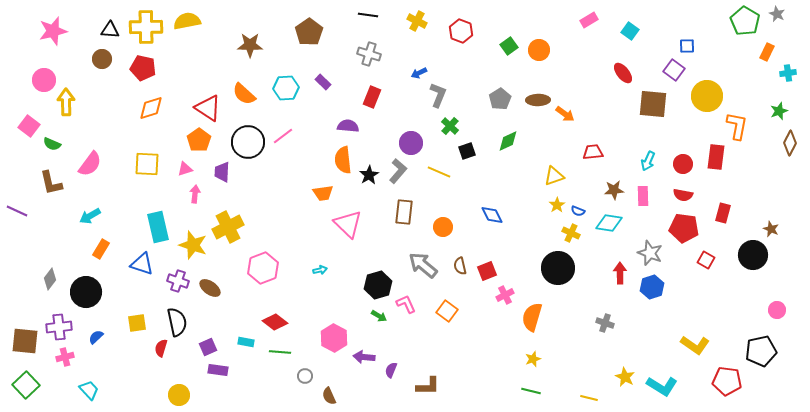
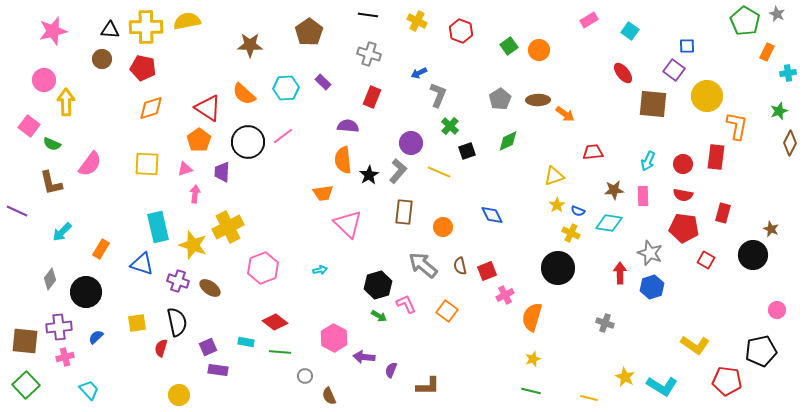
cyan arrow at (90, 216): moved 28 px left, 16 px down; rotated 15 degrees counterclockwise
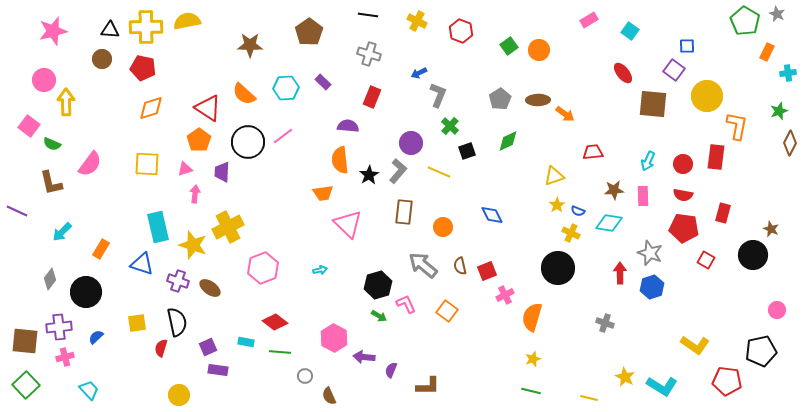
orange semicircle at (343, 160): moved 3 px left
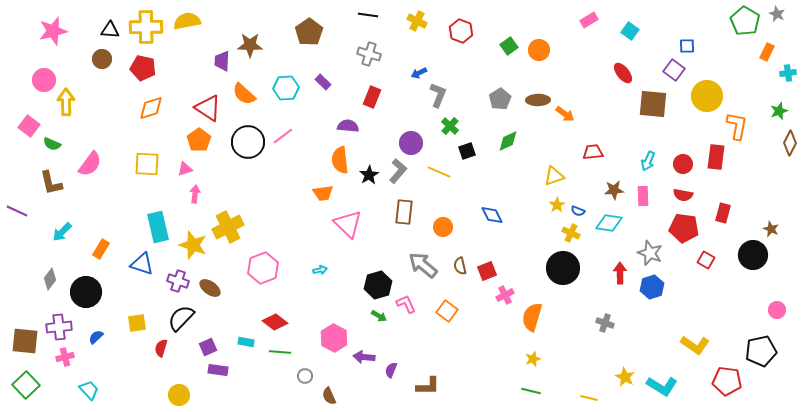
purple trapezoid at (222, 172): moved 111 px up
black circle at (558, 268): moved 5 px right
black semicircle at (177, 322): moved 4 px right, 4 px up; rotated 124 degrees counterclockwise
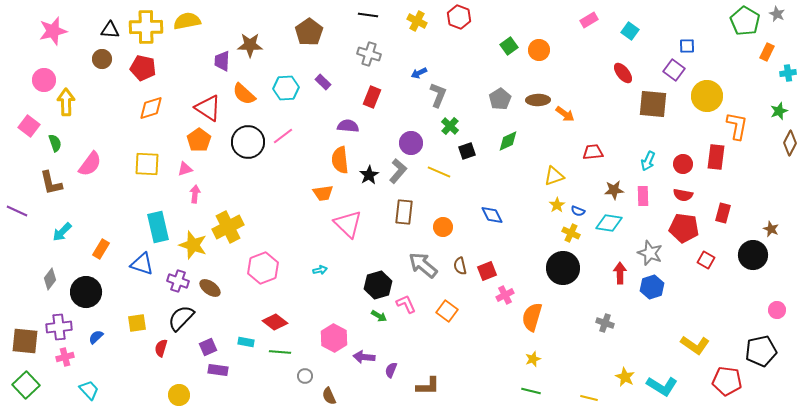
red hexagon at (461, 31): moved 2 px left, 14 px up
green semicircle at (52, 144): moved 3 px right, 1 px up; rotated 132 degrees counterclockwise
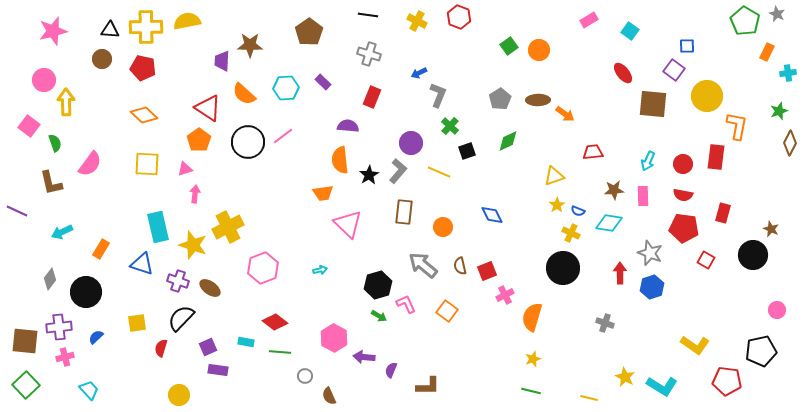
orange diamond at (151, 108): moved 7 px left, 7 px down; rotated 60 degrees clockwise
cyan arrow at (62, 232): rotated 20 degrees clockwise
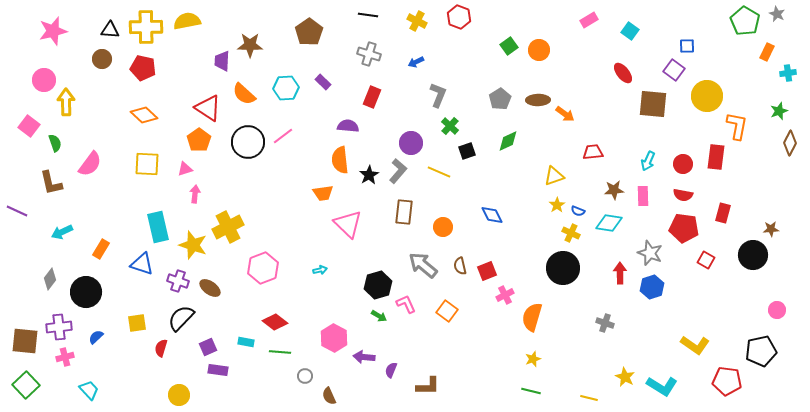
blue arrow at (419, 73): moved 3 px left, 11 px up
brown star at (771, 229): rotated 28 degrees counterclockwise
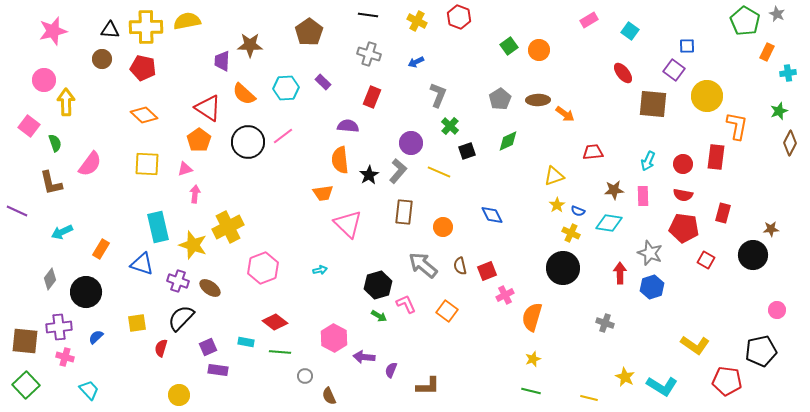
pink cross at (65, 357): rotated 30 degrees clockwise
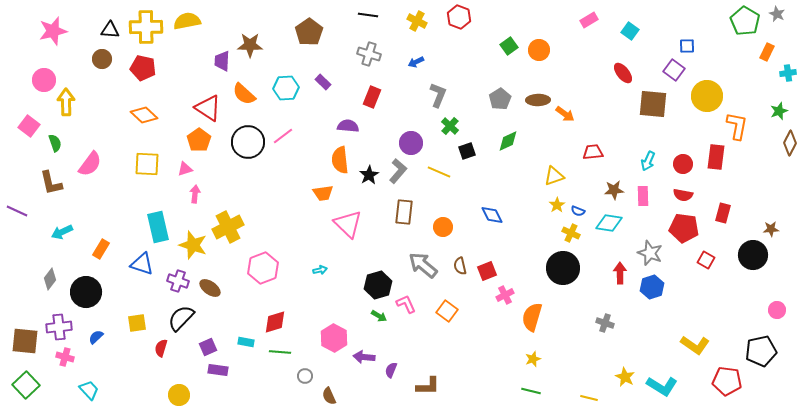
red diamond at (275, 322): rotated 55 degrees counterclockwise
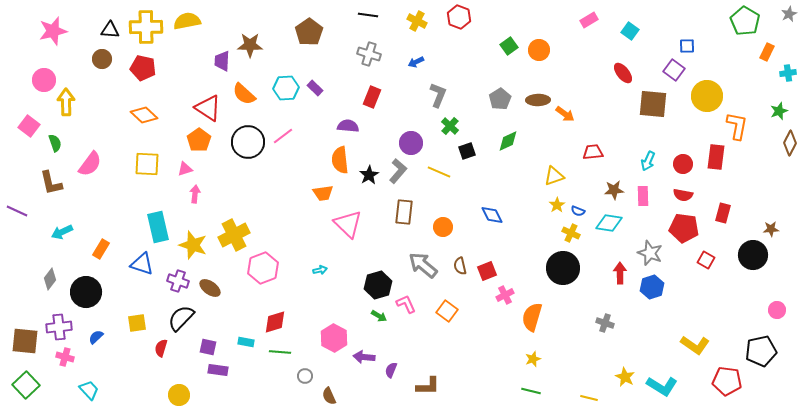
gray star at (777, 14): moved 12 px right; rotated 21 degrees clockwise
purple rectangle at (323, 82): moved 8 px left, 6 px down
yellow cross at (228, 227): moved 6 px right, 8 px down
purple square at (208, 347): rotated 36 degrees clockwise
